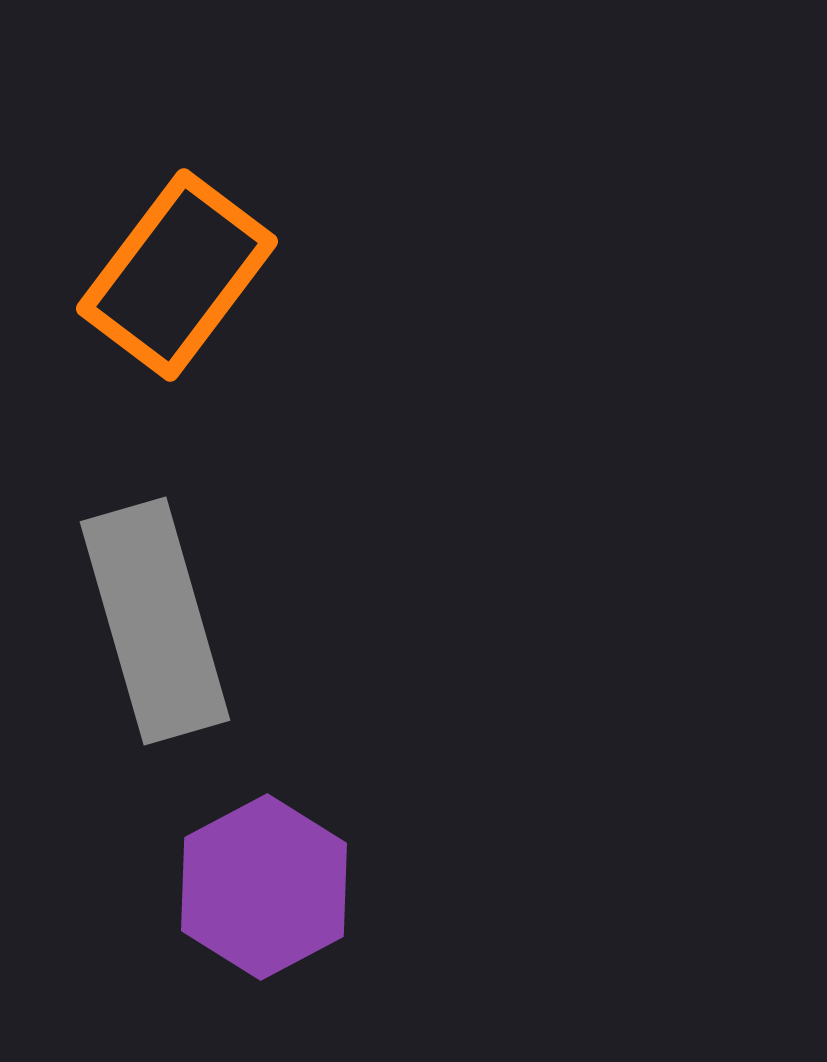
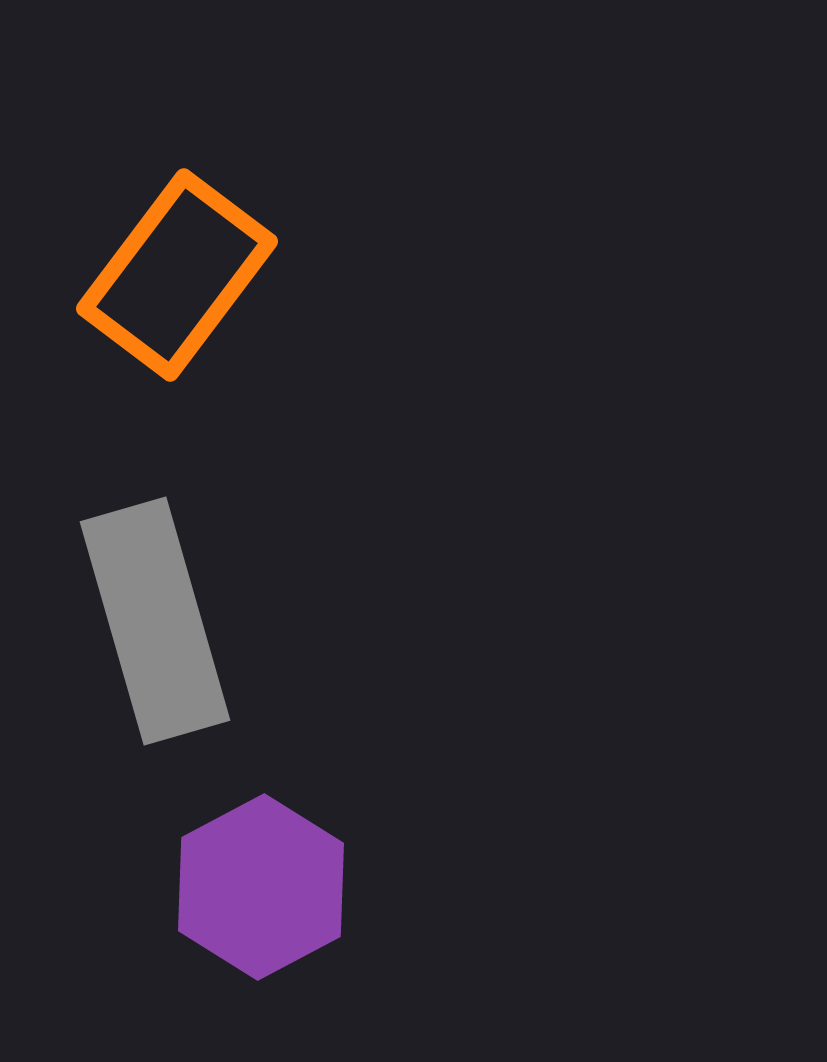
purple hexagon: moved 3 px left
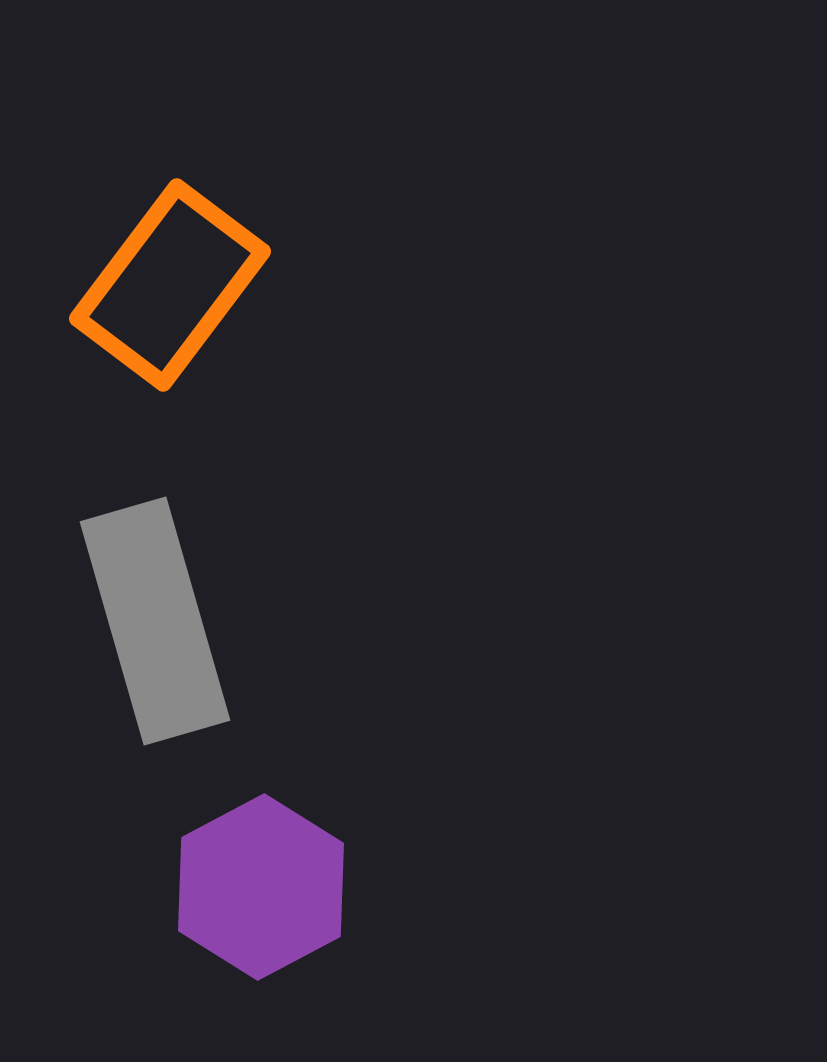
orange rectangle: moved 7 px left, 10 px down
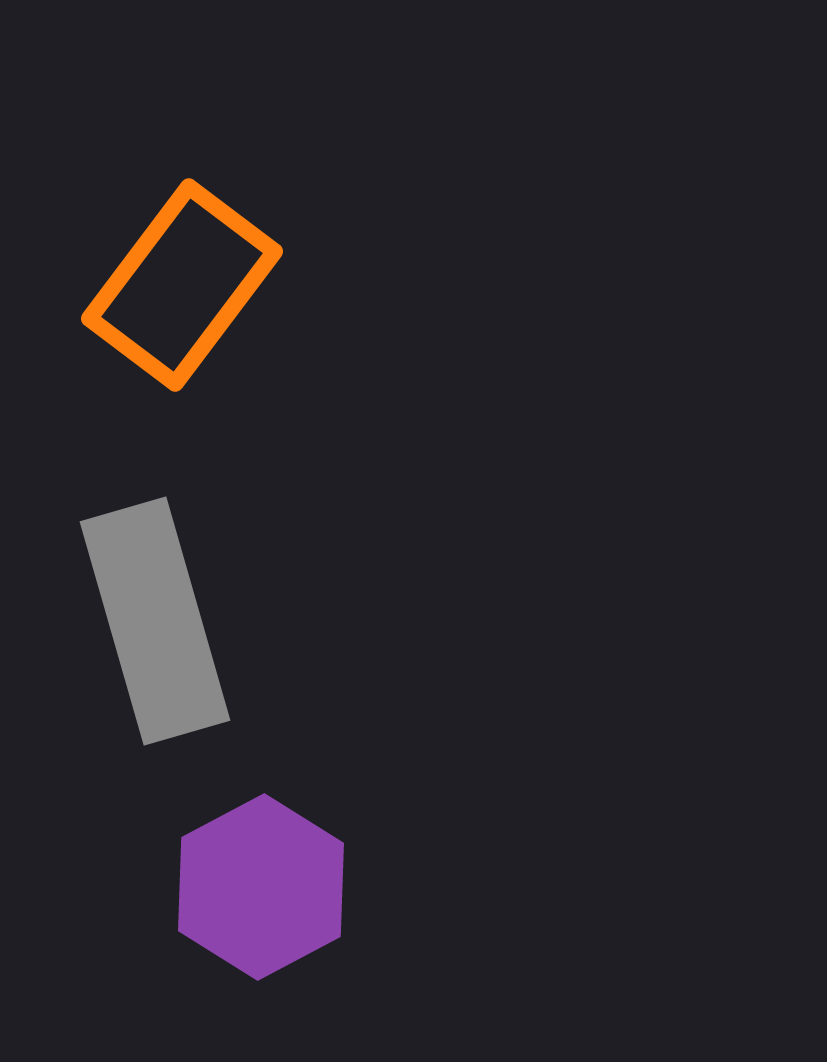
orange rectangle: moved 12 px right
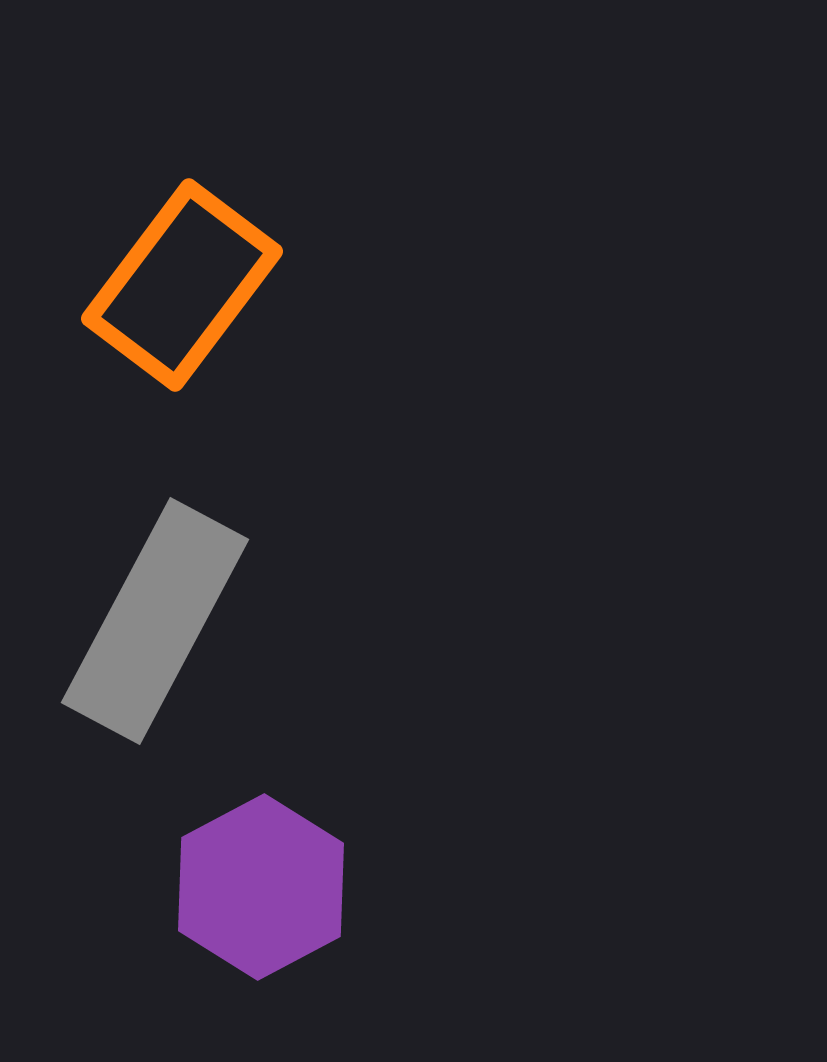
gray rectangle: rotated 44 degrees clockwise
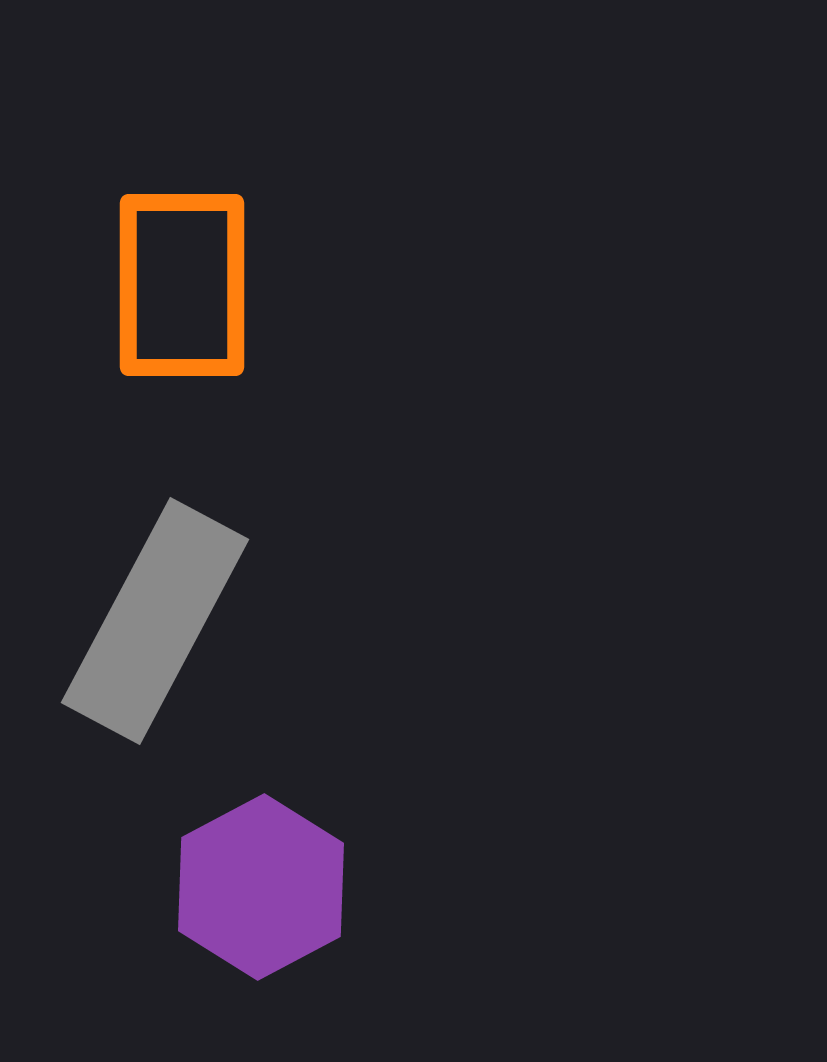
orange rectangle: rotated 37 degrees counterclockwise
